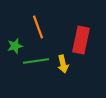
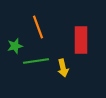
red rectangle: rotated 12 degrees counterclockwise
yellow arrow: moved 4 px down
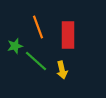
red rectangle: moved 13 px left, 5 px up
green line: rotated 50 degrees clockwise
yellow arrow: moved 1 px left, 2 px down
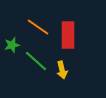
orange line: rotated 35 degrees counterclockwise
green star: moved 3 px left, 1 px up
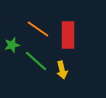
orange line: moved 2 px down
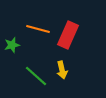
orange line: rotated 20 degrees counterclockwise
red rectangle: rotated 24 degrees clockwise
green line: moved 15 px down
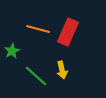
red rectangle: moved 3 px up
green star: moved 6 px down; rotated 14 degrees counterclockwise
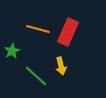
yellow arrow: moved 1 px left, 4 px up
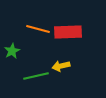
red rectangle: rotated 64 degrees clockwise
yellow arrow: rotated 90 degrees clockwise
green line: rotated 55 degrees counterclockwise
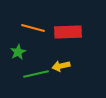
orange line: moved 5 px left, 1 px up
green star: moved 6 px right, 1 px down
green line: moved 2 px up
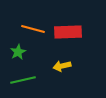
orange line: moved 1 px down
yellow arrow: moved 1 px right
green line: moved 13 px left, 6 px down
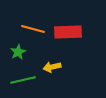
yellow arrow: moved 10 px left, 1 px down
